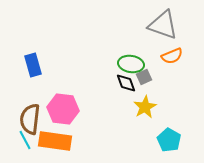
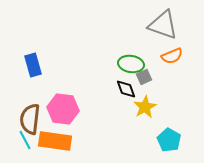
black diamond: moved 6 px down
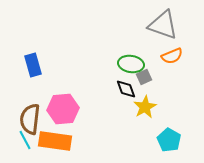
pink hexagon: rotated 12 degrees counterclockwise
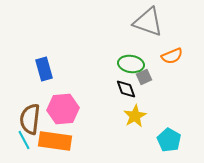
gray triangle: moved 15 px left, 3 px up
blue rectangle: moved 11 px right, 4 px down
yellow star: moved 10 px left, 9 px down
cyan line: moved 1 px left
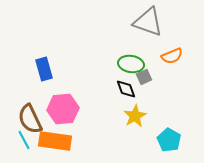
brown semicircle: rotated 32 degrees counterclockwise
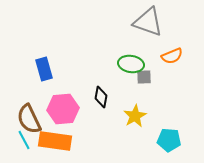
gray square: rotated 21 degrees clockwise
black diamond: moved 25 px left, 8 px down; rotated 30 degrees clockwise
brown semicircle: moved 1 px left
cyan pentagon: rotated 25 degrees counterclockwise
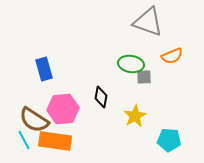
brown semicircle: moved 5 px right, 1 px down; rotated 32 degrees counterclockwise
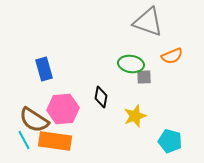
yellow star: rotated 10 degrees clockwise
cyan pentagon: moved 1 px right, 1 px down; rotated 10 degrees clockwise
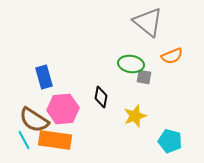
gray triangle: rotated 20 degrees clockwise
blue rectangle: moved 8 px down
gray square: rotated 14 degrees clockwise
orange rectangle: moved 1 px up
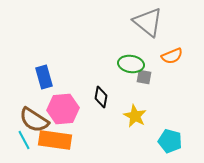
yellow star: rotated 25 degrees counterclockwise
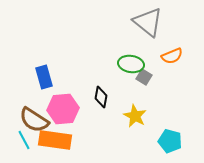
gray square: rotated 21 degrees clockwise
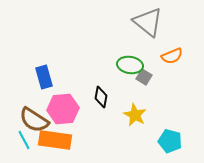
green ellipse: moved 1 px left, 1 px down
yellow star: moved 1 px up
